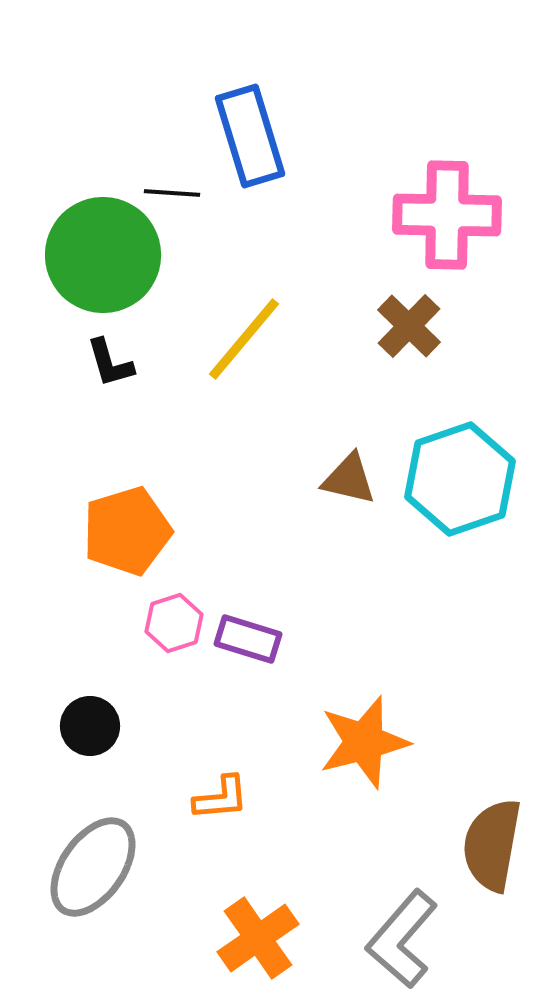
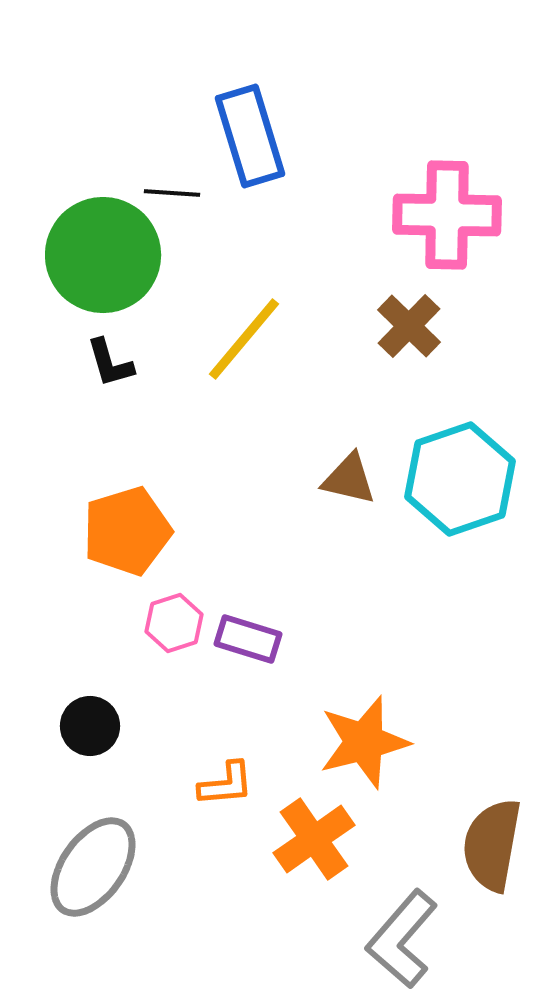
orange L-shape: moved 5 px right, 14 px up
orange cross: moved 56 px right, 99 px up
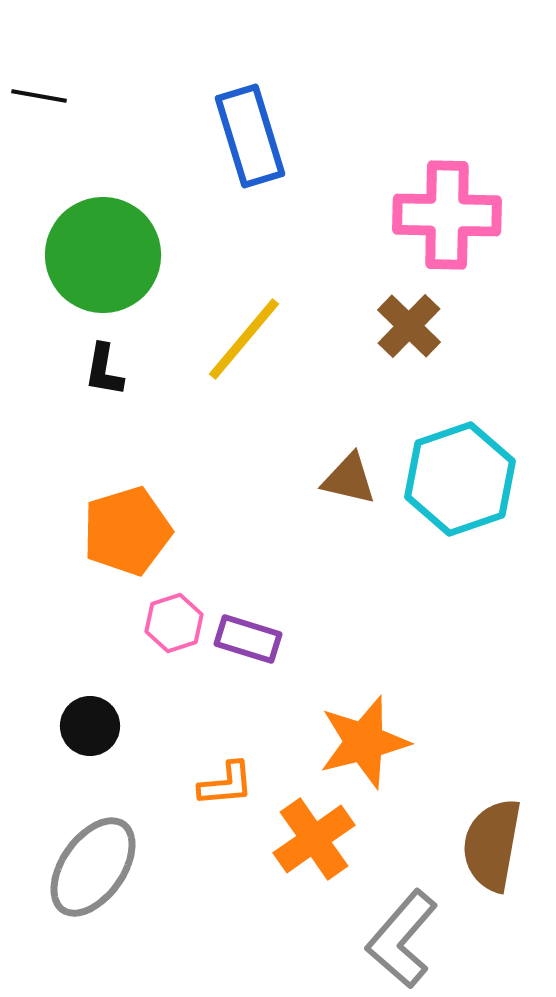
black line: moved 133 px left, 97 px up; rotated 6 degrees clockwise
black L-shape: moved 6 px left, 7 px down; rotated 26 degrees clockwise
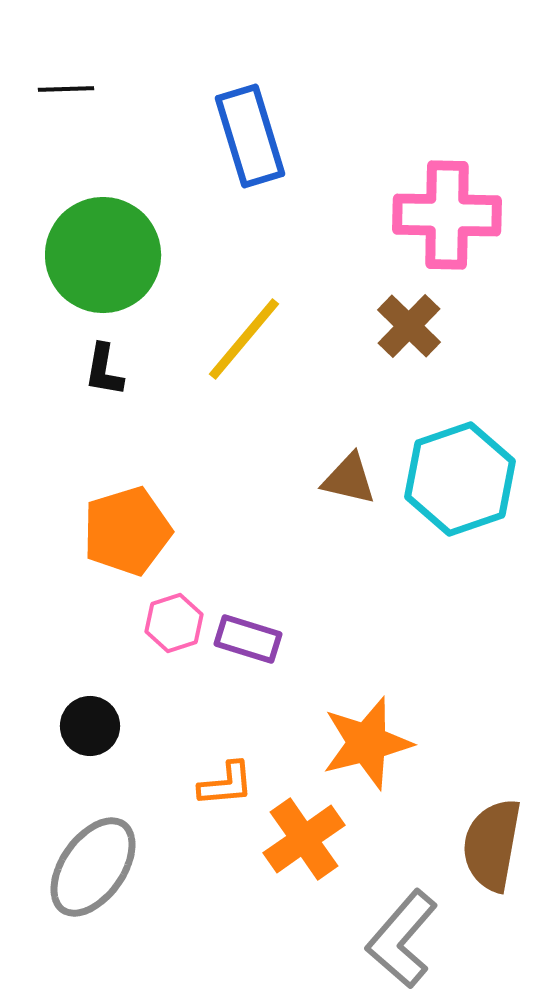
black line: moved 27 px right, 7 px up; rotated 12 degrees counterclockwise
orange star: moved 3 px right, 1 px down
orange cross: moved 10 px left
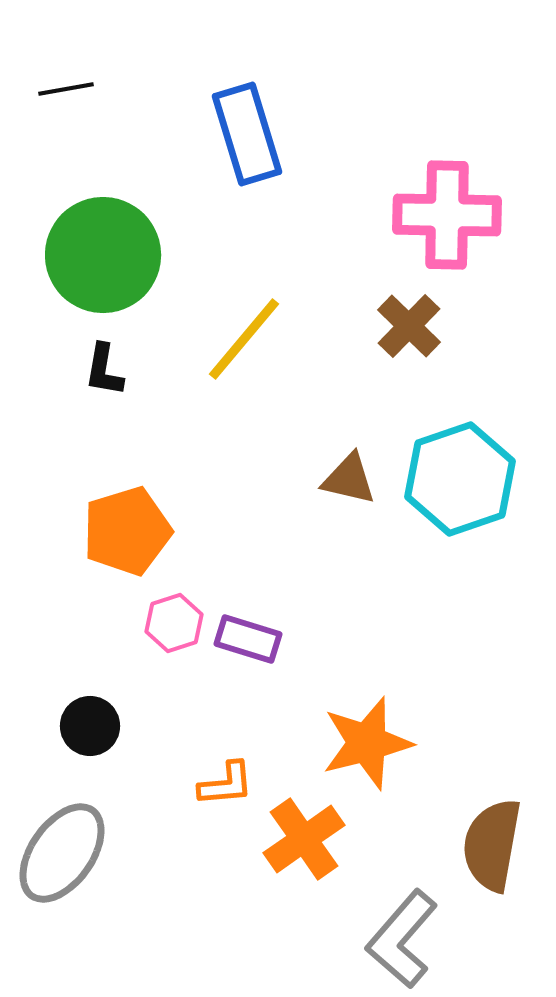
black line: rotated 8 degrees counterclockwise
blue rectangle: moved 3 px left, 2 px up
gray ellipse: moved 31 px left, 14 px up
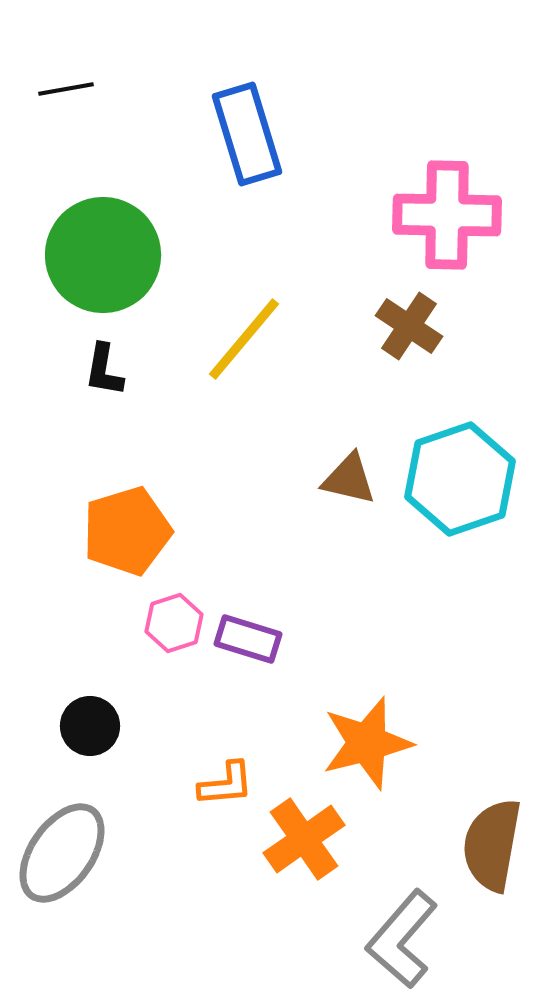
brown cross: rotated 10 degrees counterclockwise
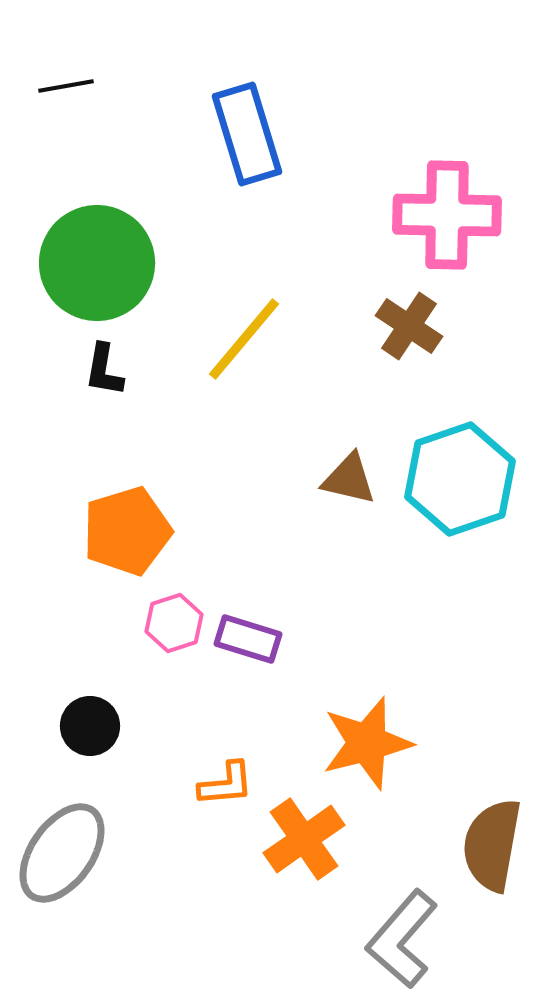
black line: moved 3 px up
green circle: moved 6 px left, 8 px down
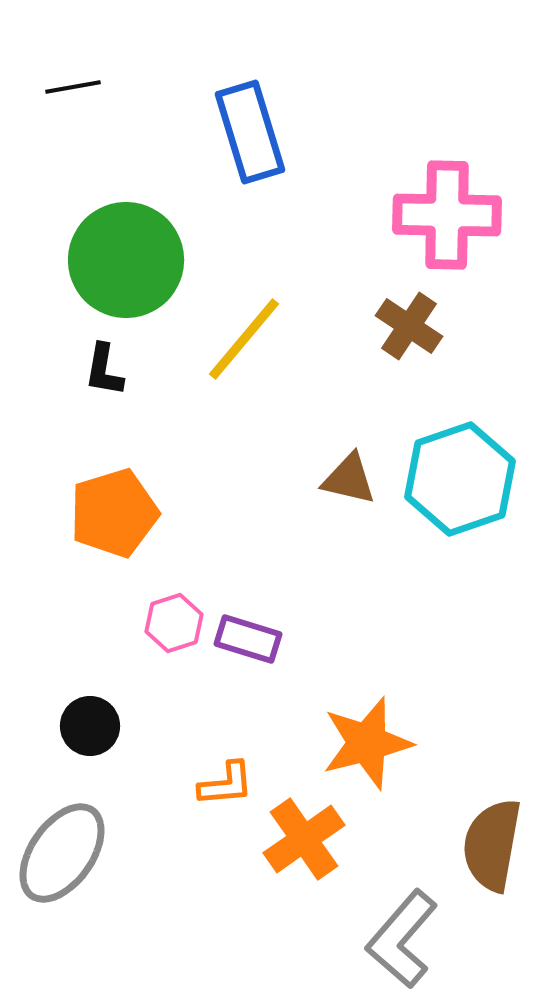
black line: moved 7 px right, 1 px down
blue rectangle: moved 3 px right, 2 px up
green circle: moved 29 px right, 3 px up
orange pentagon: moved 13 px left, 18 px up
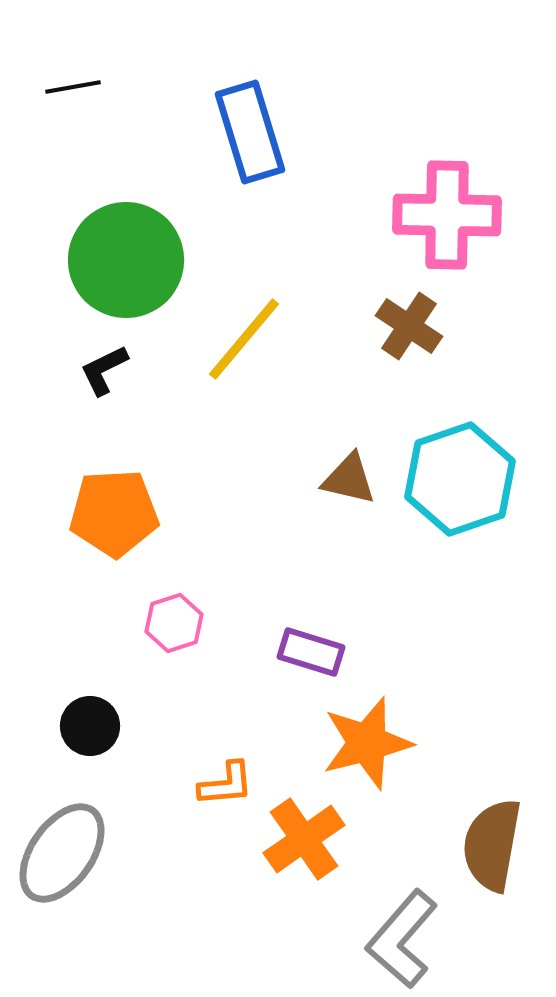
black L-shape: rotated 54 degrees clockwise
orange pentagon: rotated 14 degrees clockwise
purple rectangle: moved 63 px right, 13 px down
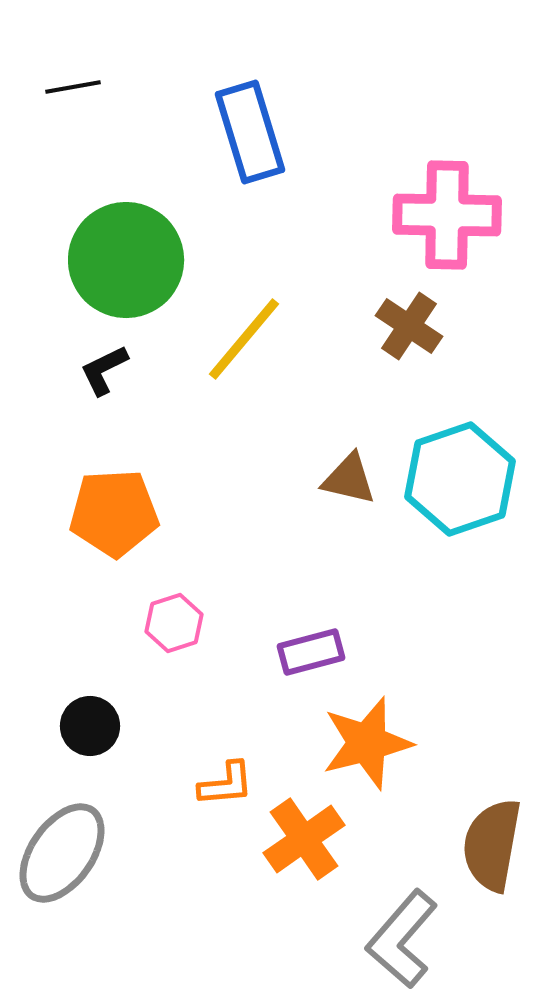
purple rectangle: rotated 32 degrees counterclockwise
